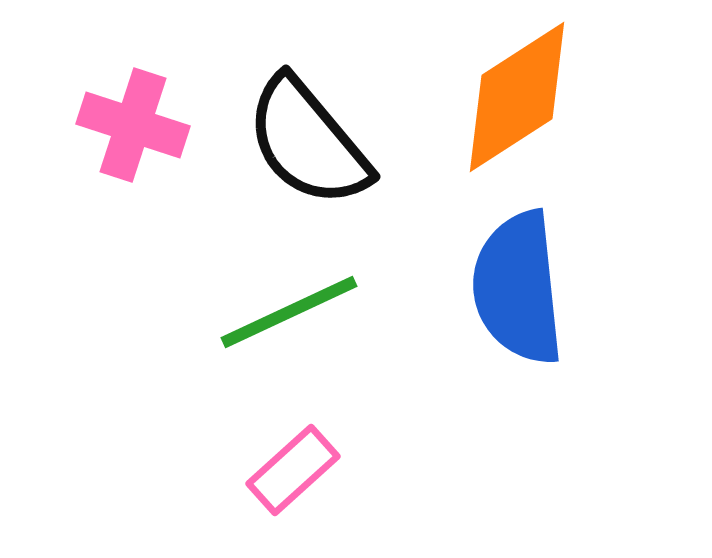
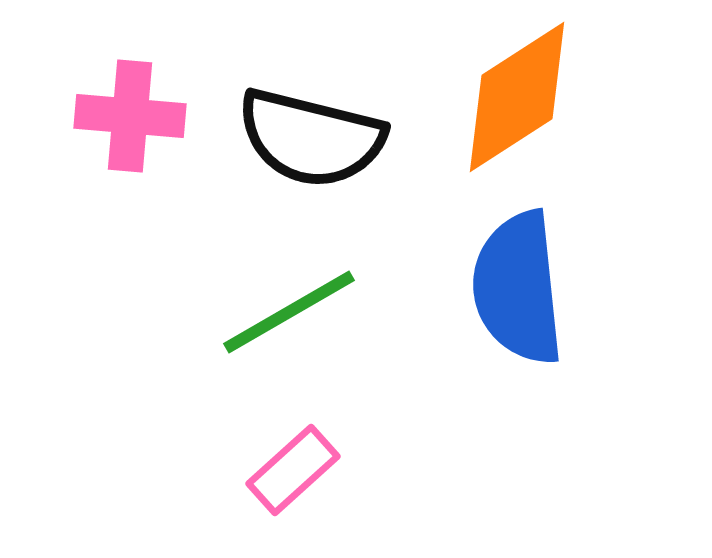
pink cross: moved 3 px left, 9 px up; rotated 13 degrees counterclockwise
black semicircle: moved 3 px right, 4 px up; rotated 36 degrees counterclockwise
green line: rotated 5 degrees counterclockwise
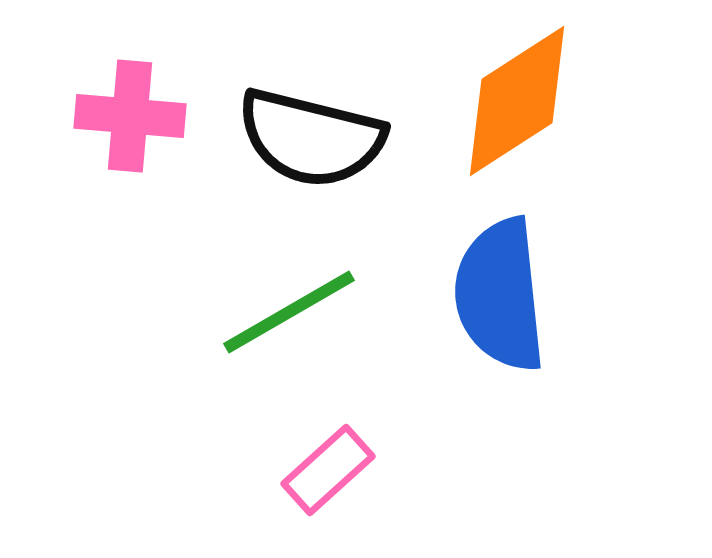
orange diamond: moved 4 px down
blue semicircle: moved 18 px left, 7 px down
pink rectangle: moved 35 px right
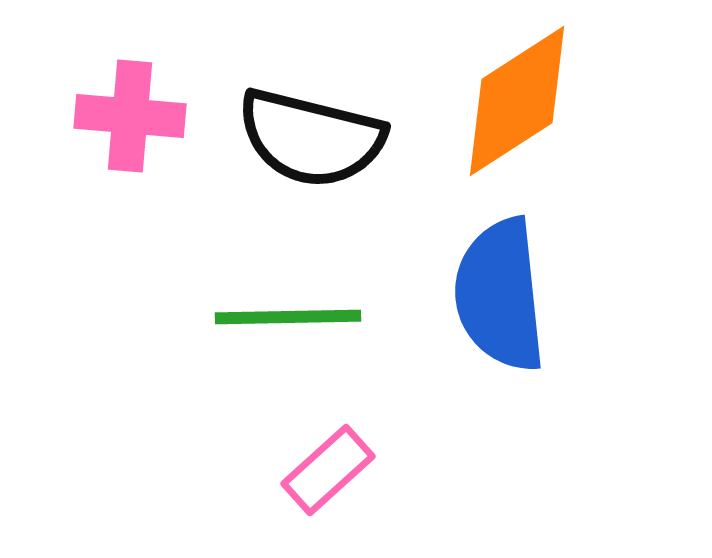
green line: moved 1 px left, 5 px down; rotated 29 degrees clockwise
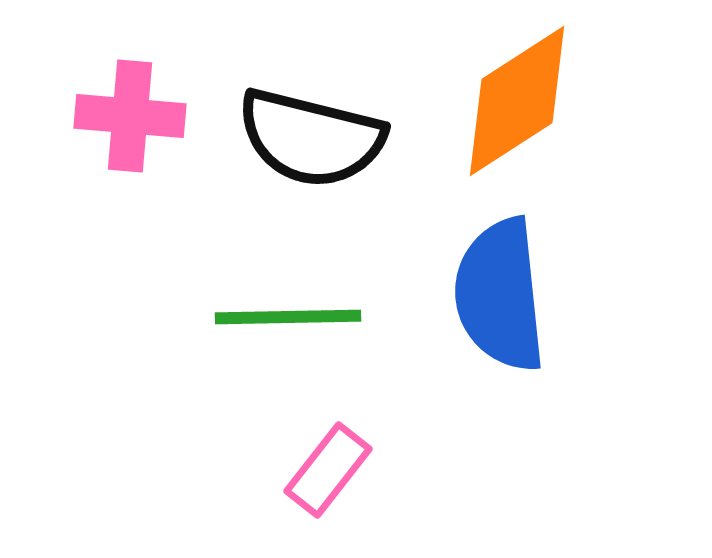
pink rectangle: rotated 10 degrees counterclockwise
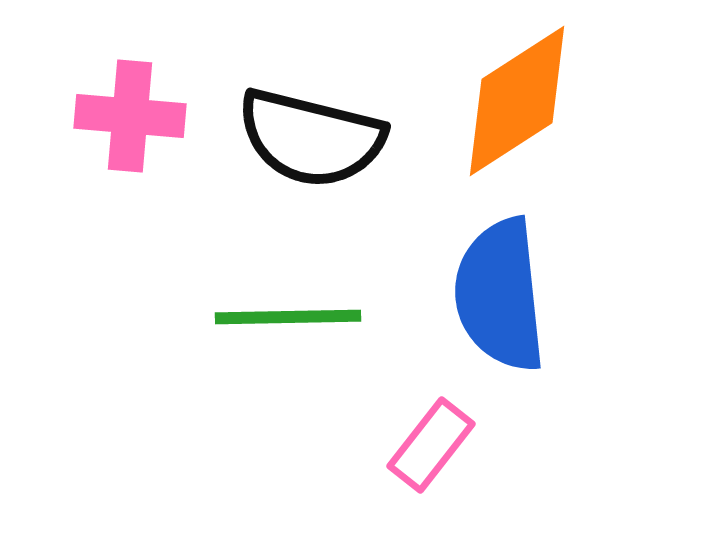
pink rectangle: moved 103 px right, 25 px up
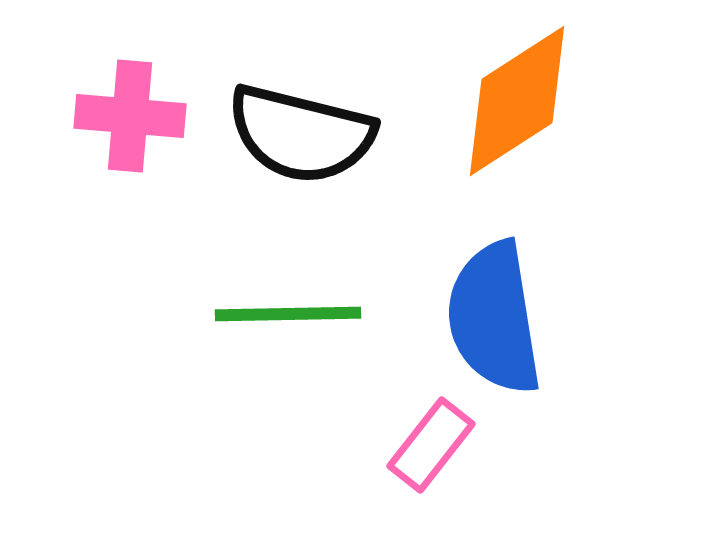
black semicircle: moved 10 px left, 4 px up
blue semicircle: moved 6 px left, 23 px down; rotated 3 degrees counterclockwise
green line: moved 3 px up
